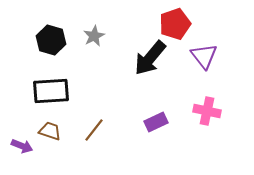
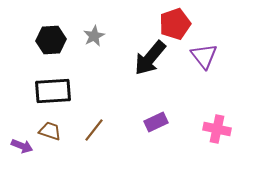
black hexagon: rotated 20 degrees counterclockwise
black rectangle: moved 2 px right
pink cross: moved 10 px right, 18 px down
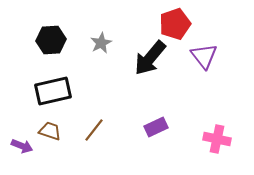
gray star: moved 7 px right, 7 px down
black rectangle: rotated 9 degrees counterclockwise
purple rectangle: moved 5 px down
pink cross: moved 10 px down
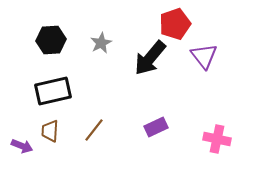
brown trapezoid: rotated 105 degrees counterclockwise
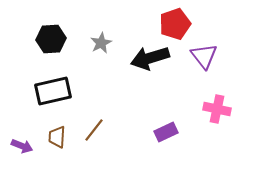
black hexagon: moved 1 px up
black arrow: rotated 33 degrees clockwise
purple rectangle: moved 10 px right, 5 px down
brown trapezoid: moved 7 px right, 6 px down
pink cross: moved 30 px up
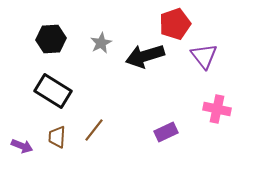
black arrow: moved 5 px left, 2 px up
black rectangle: rotated 45 degrees clockwise
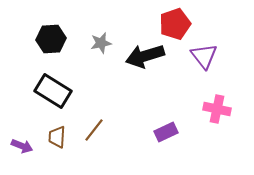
gray star: rotated 15 degrees clockwise
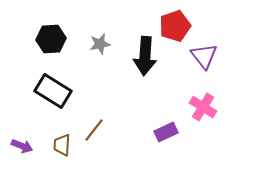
red pentagon: moved 2 px down
gray star: moved 1 px left, 1 px down
black arrow: rotated 69 degrees counterclockwise
pink cross: moved 14 px left, 2 px up; rotated 20 degrees clockwise
brown trapezoid: moved 5 px right, 8 px down
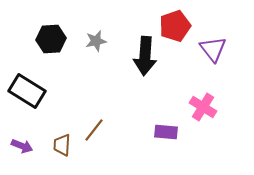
gray star: moved 4 px left, 3 px up
purple triangle: moved 9 px right, 7 px up
black rectangle: moved 26 px left
purple rectangle: rotated 30 degrees clockwise
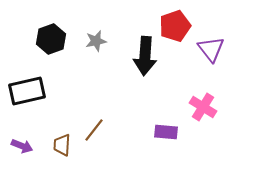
black hexagon: rotated 16 degrees counterclockwise
purple triangle: moved 2 px left
black rectangle: rotated 45 degrees counterclockwise
